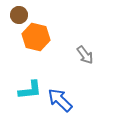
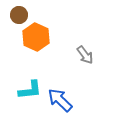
orange hexagon: rotated 12 degrees clockwise
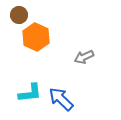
gray arrow: moved 1 px left, 2 px down; rotated 102 degrees clockwise
cyan L-shape: moved 3 px down
blue arrow: moved 1 px right, 1 px up
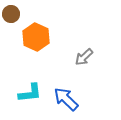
brown circle: moved 8 px left, 1 px up
gray arrow: rotated 18 degrees counterclockwise
blue arrow: moved 5 px right
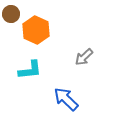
orange hexagon: moved 7 px up
cyan L-shape: moved 23 px up
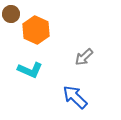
cyan L-shape: rotated 30 degrees clockwise
blue arrow: moved 9 px right, 2 px up
